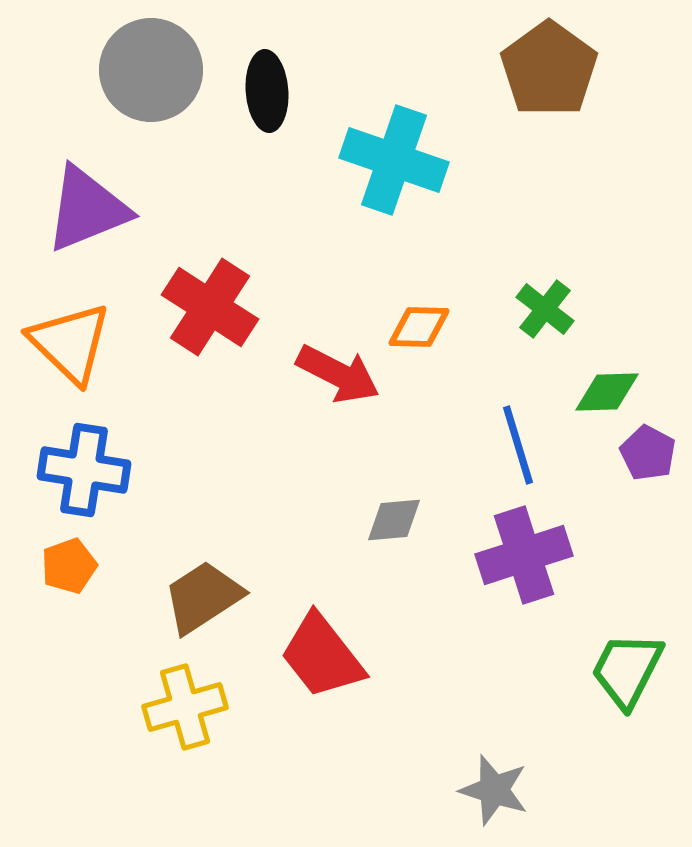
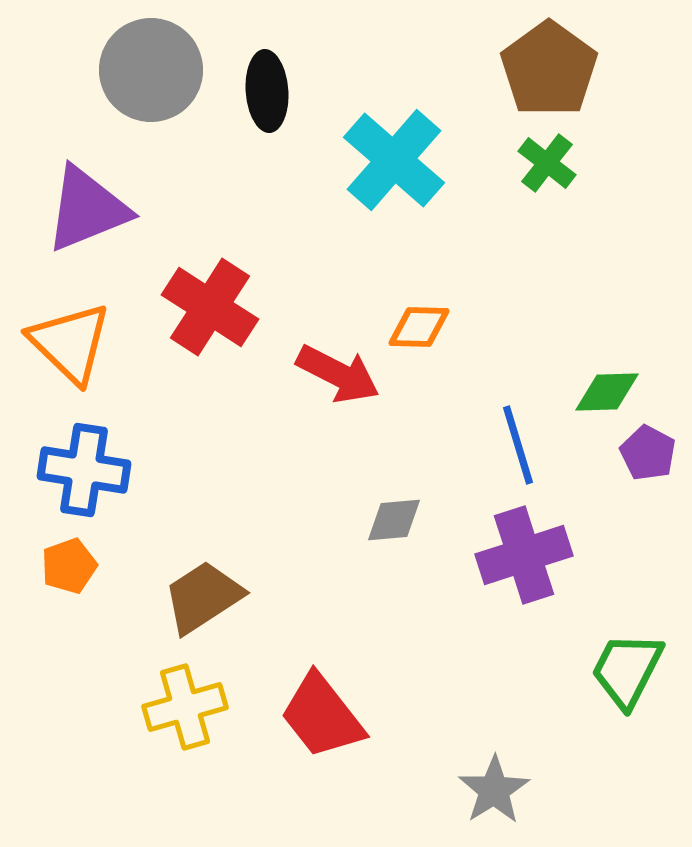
cyan cross: rotated 22 degrees clockwise
green cross: moved 2 px right, 146 px up
red trapezoid: moved 60 px down
gray star: rotated 22 degrees clockwise
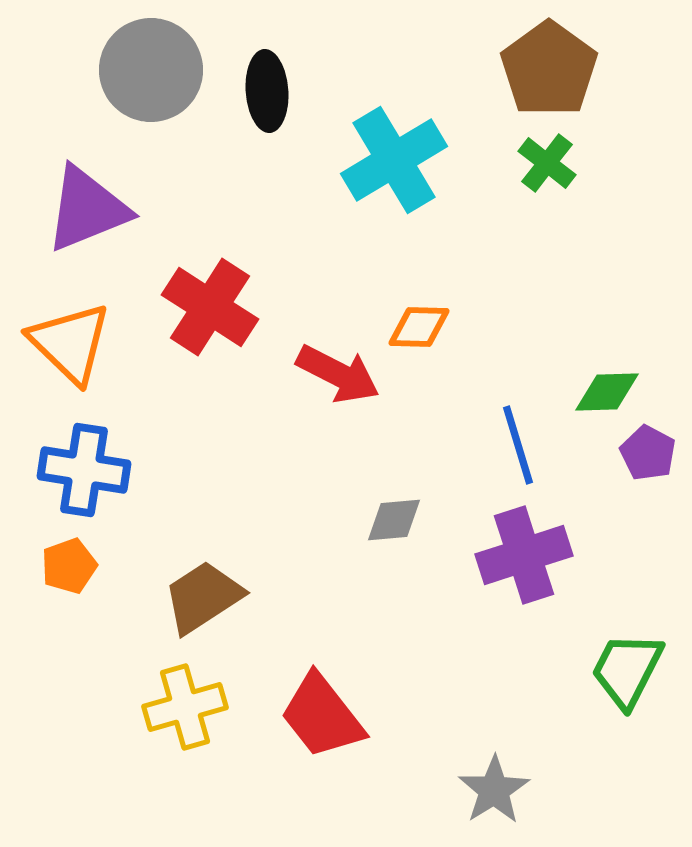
cyan cross: rotated 18 degrees clockwise
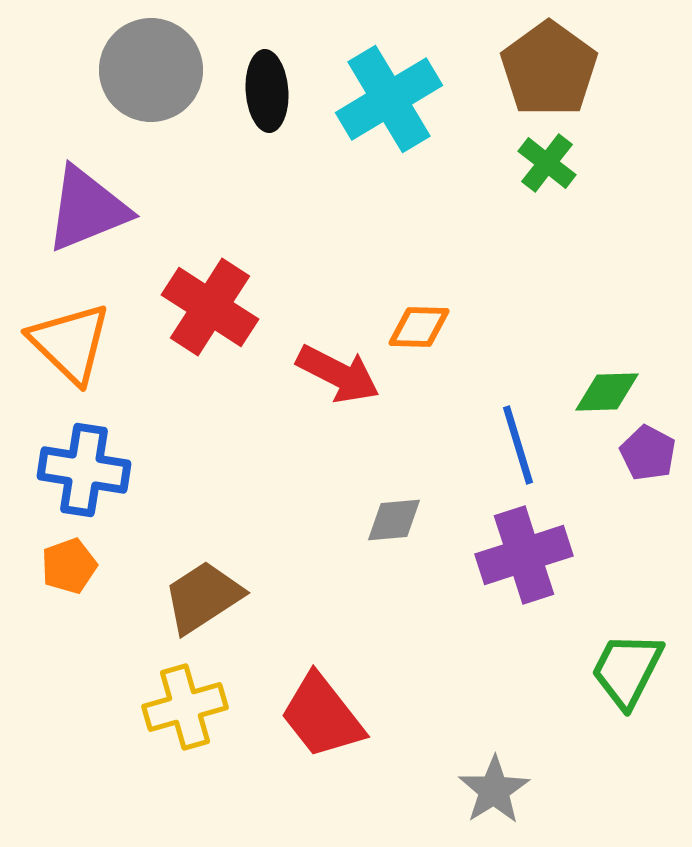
cyan cross: moved 5 px left, 61 px up
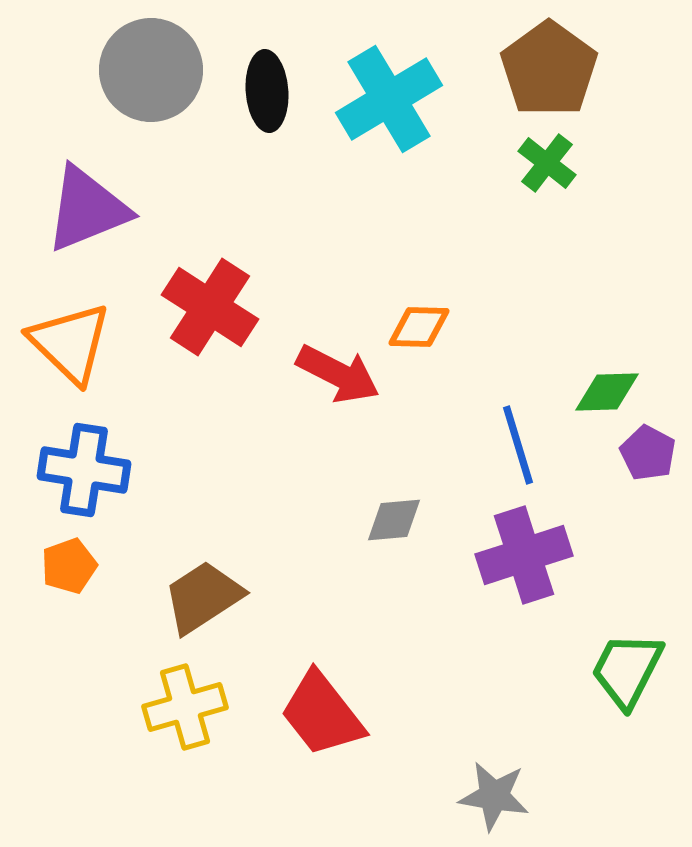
red trapezoid: moved 2 px up
gray star: moved 6 px down; rotated 30 degrees counterclockwise
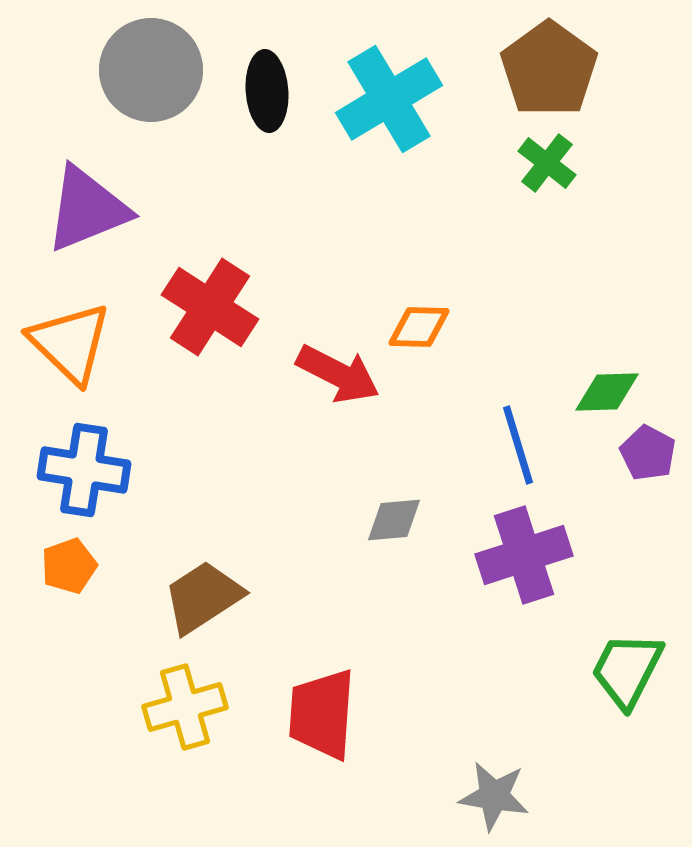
red trapezoid: rotated 42 degrees clockwise
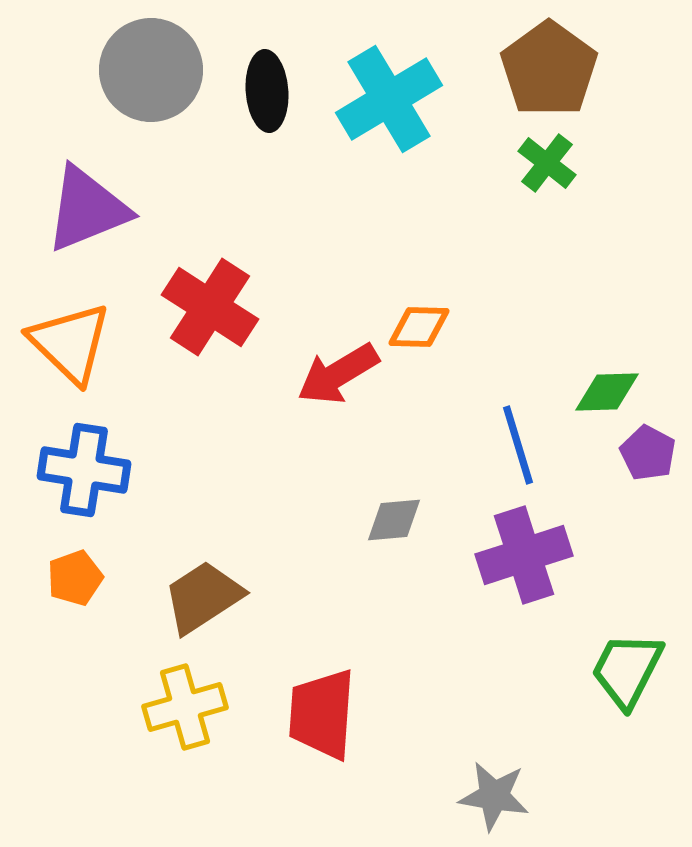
red arrow: rotated 122 degrees clockwise
orange pentagon: moved 6 px right, 12 px down
